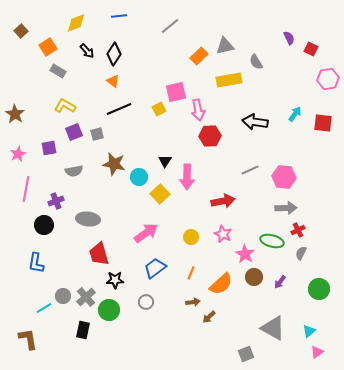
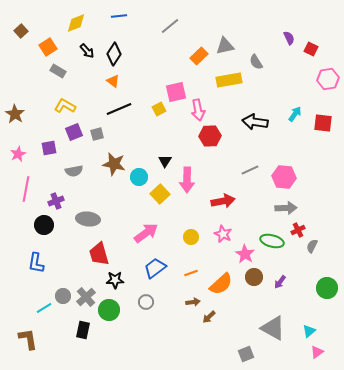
pink arrow at (187, 177): moved 3 px down
gray semicircle at (301, 253): moved 11 px right, 7 px up
orange line at (191, 273): rotated 48 degrees clockwise
green circle at (319, 289): moved 8 px right, 1 px up
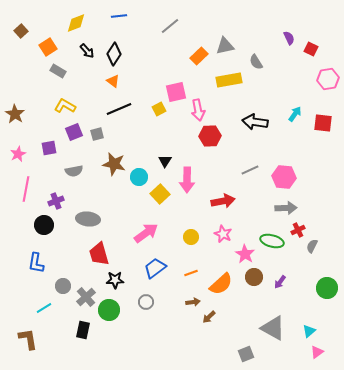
gray circle at (63, 296): moved 10 px up
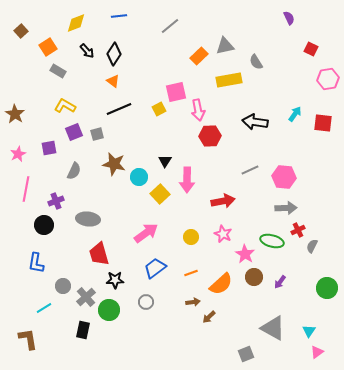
purple semicircle at (289, 38): moved 20 px up
gray semicircle at (74, 171): rotated 54 degrees counterclockwise
cyan triangle at (309, 331): rotated 16 degrees counterclockwise
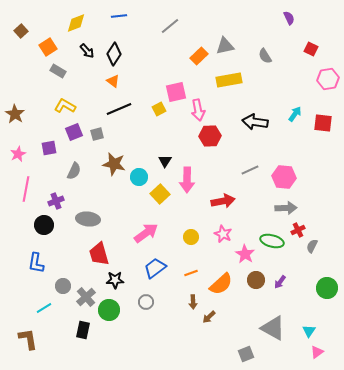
gray semicircle at (256, 62): moved 9 px right, 6 px up
brown circle at (254, 277): moved 2 px right, 3 px down
brown arrow at (193, 302): rotated 96 degrees clockwise
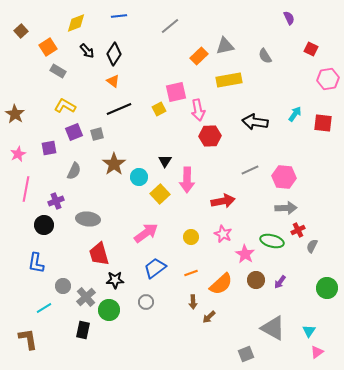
brown star at (114, 164): rotated 25 degrees clockwise
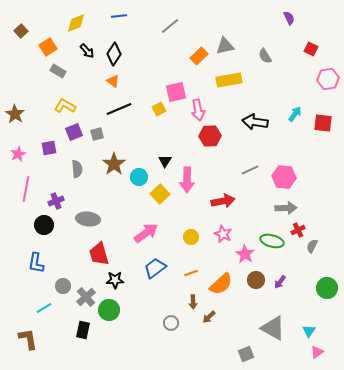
gray semicircle at (74, 171): moved 3 px right, 2 px up; rotated 30 degrees counterclockwise
gray circle at (146, 302): moved 25 px right, 21 px down
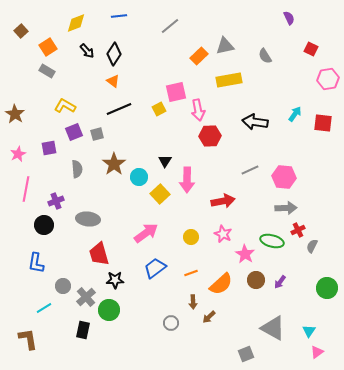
gray rectangle at (58, 71): moved 11 px left
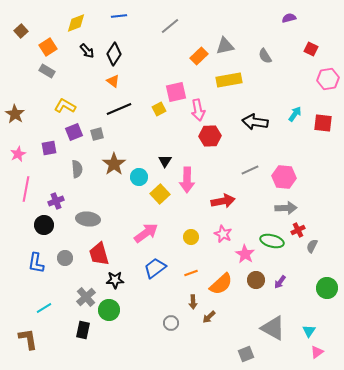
purple semicircle at (289, 18): rotated 80 degrees counterclockwise
gray circle at (63, 286): moved 2 px right, 28 px up
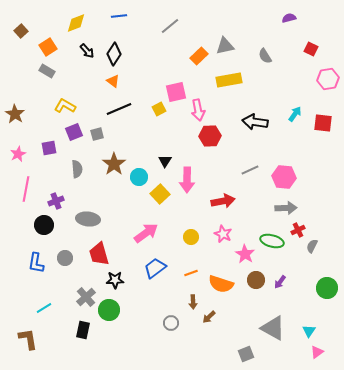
orange semicircle at (221, 284): rotated 60 degrees clockwise
